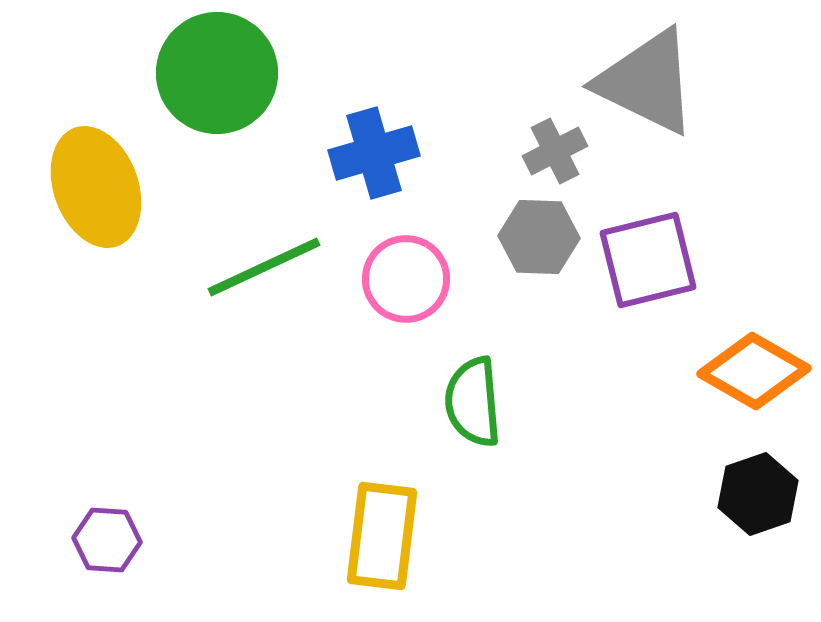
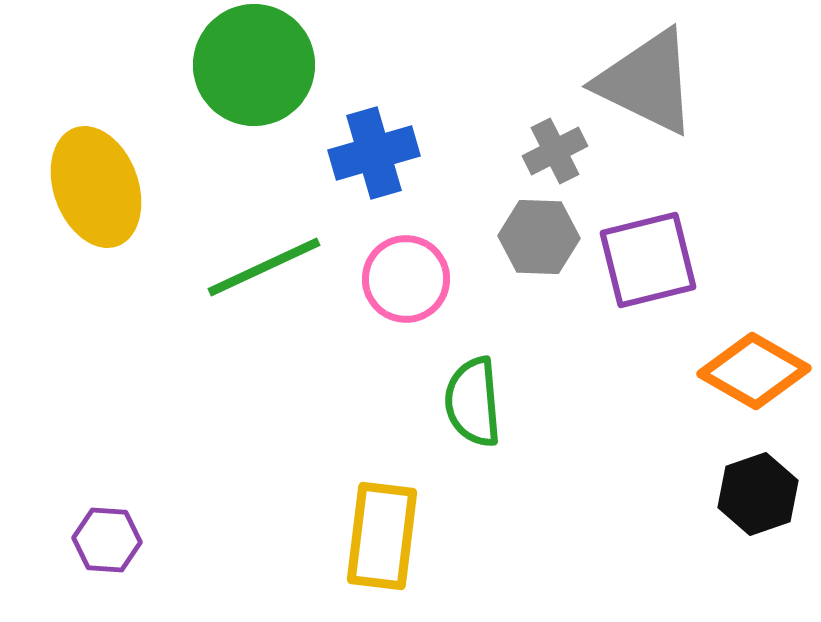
green circle: moved 37 px right, 8 px up
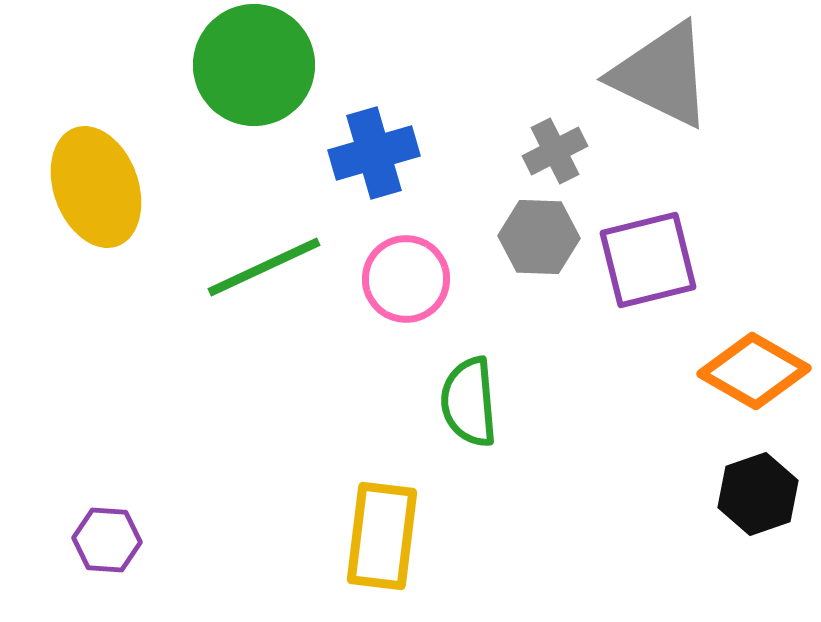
gray triangle: moved 15 px right, 7 px up
green semicircle: moved 4 px left
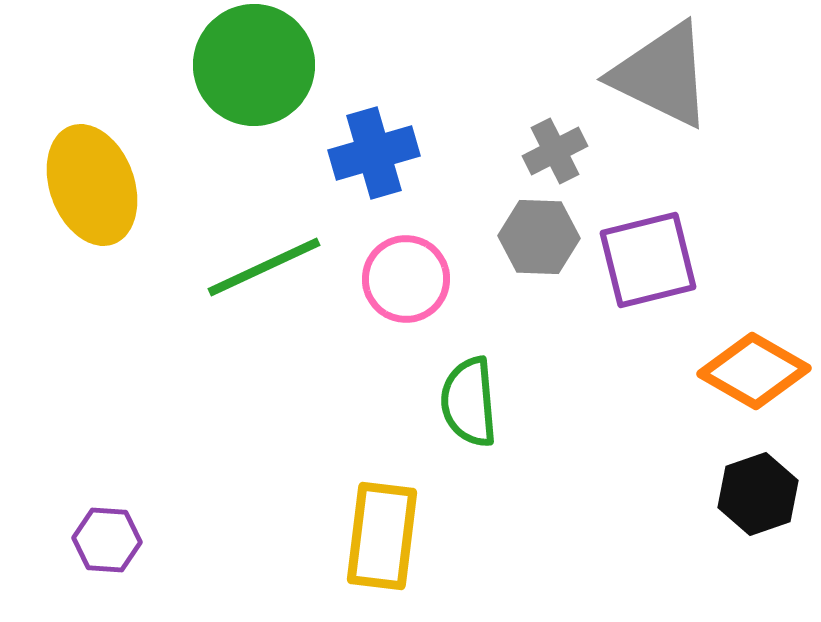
yellow ellipse: moved 4 px left, 2 px up
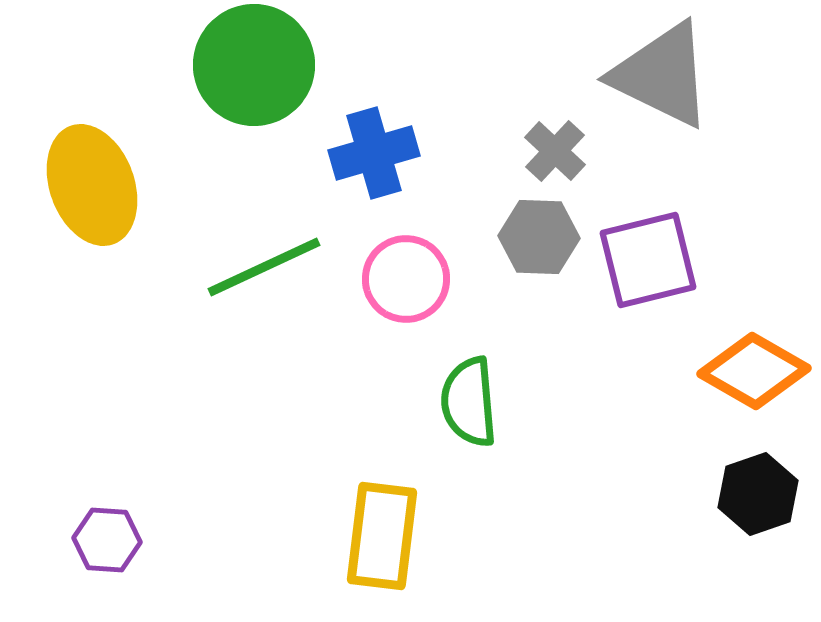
gray cross: rotated 20 degrees counterclockwise
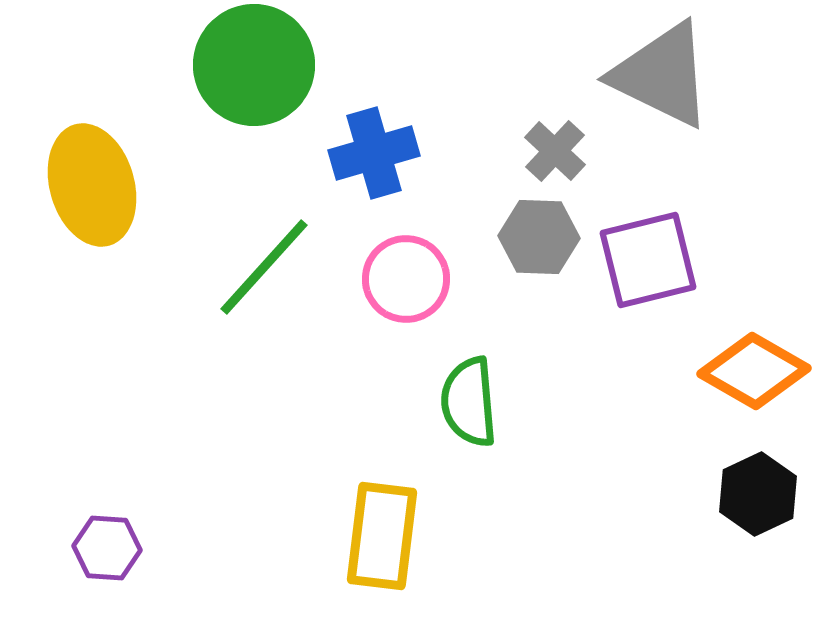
yellow ellipse: rotated 4 degrees clockwise
green line: rotated 23 degrees counterclockwise
black hexagon: rotated 6 degrees counterclockwise
purple hexagon: moved 8 px down
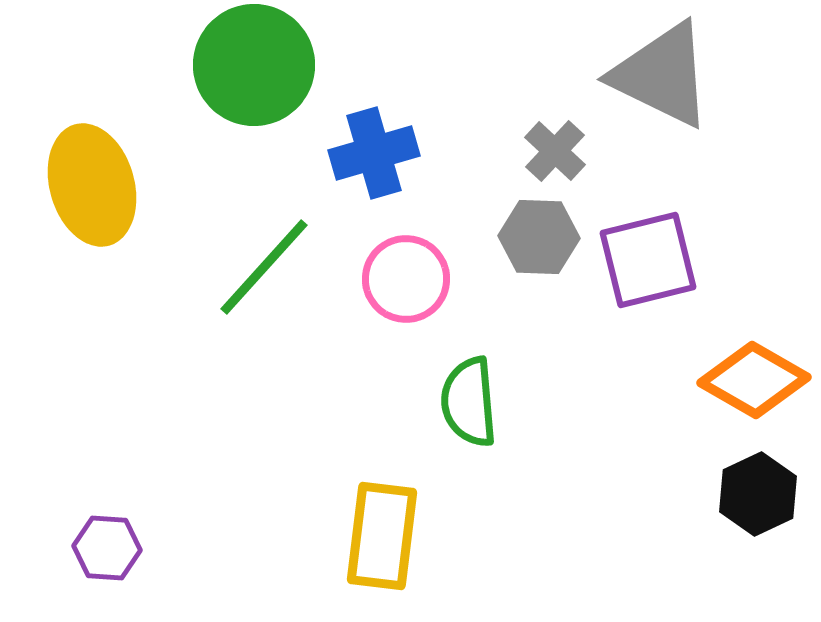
orange diamond: moved 9 px down
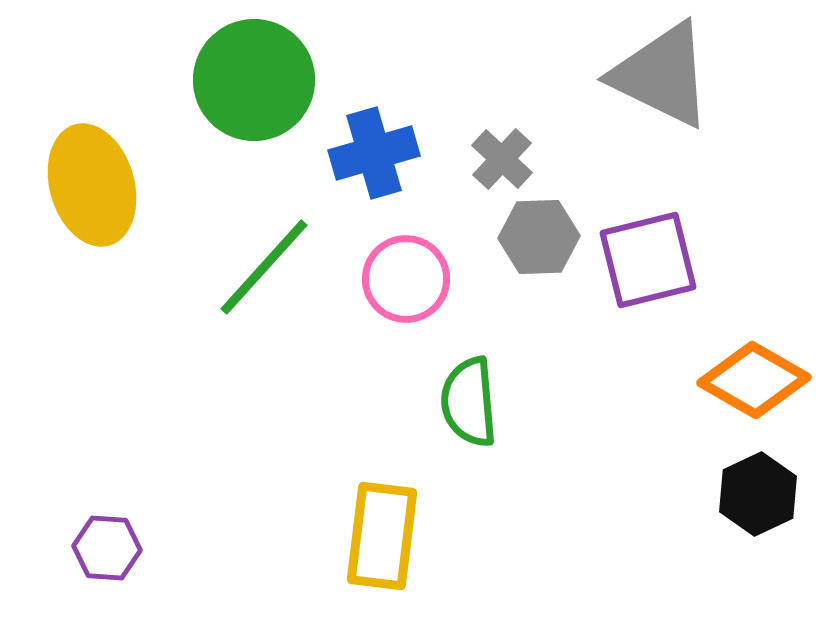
green circle: moved 15 px down
gray cross: moved 53 px left, 8 px down
gray hexagon: rotated 4 degrees counterclockwise
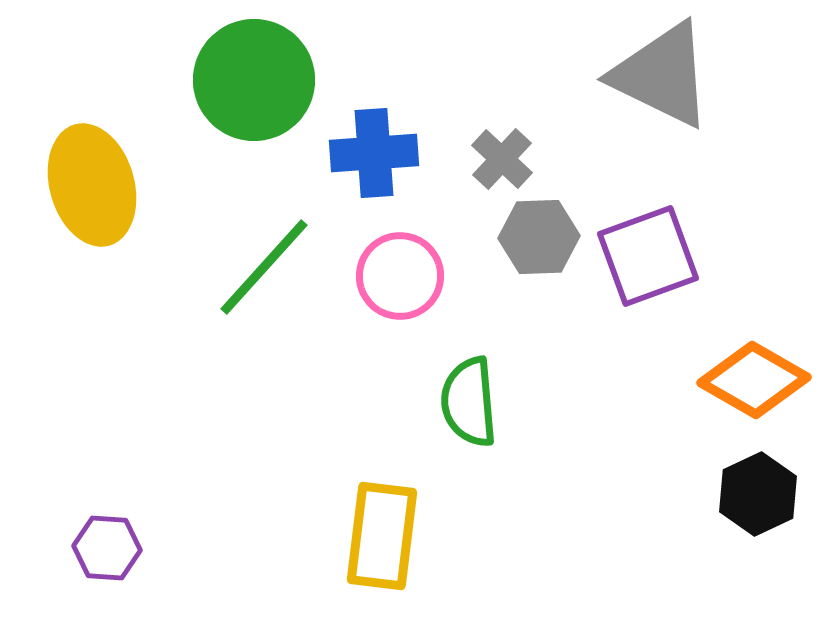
blue cross: rotated 12 degrees clockwise
purple square: moved 4 px up; rotated 6 degrees counterclockwise
pink circle: moved 6 px left, 3 px up
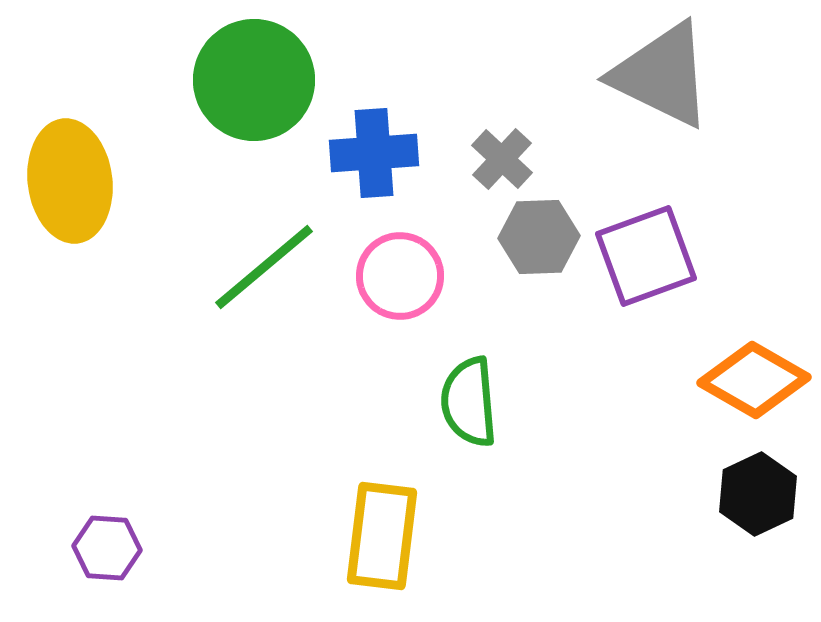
yellow ellipse: moved 22 px left, 4 px up; rotated 9 degrees clockwise
purple square: moved 2 px left
green line: rotated 8 degrees clockwise
